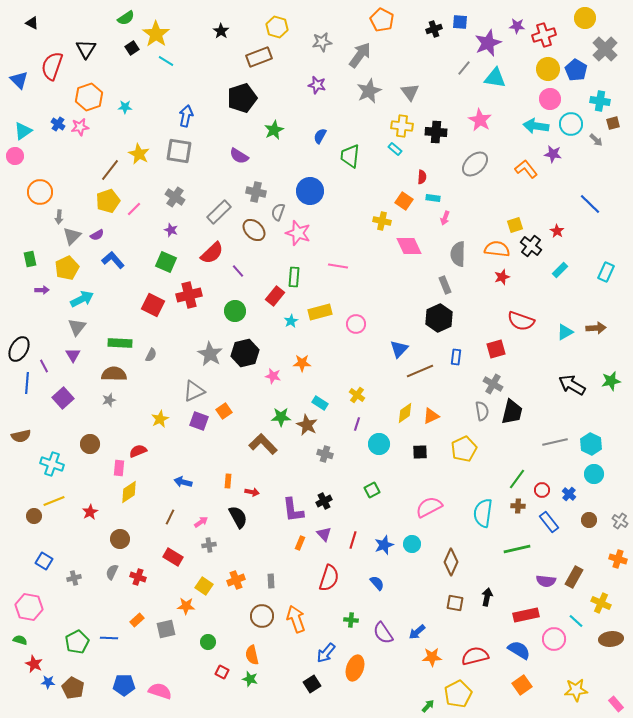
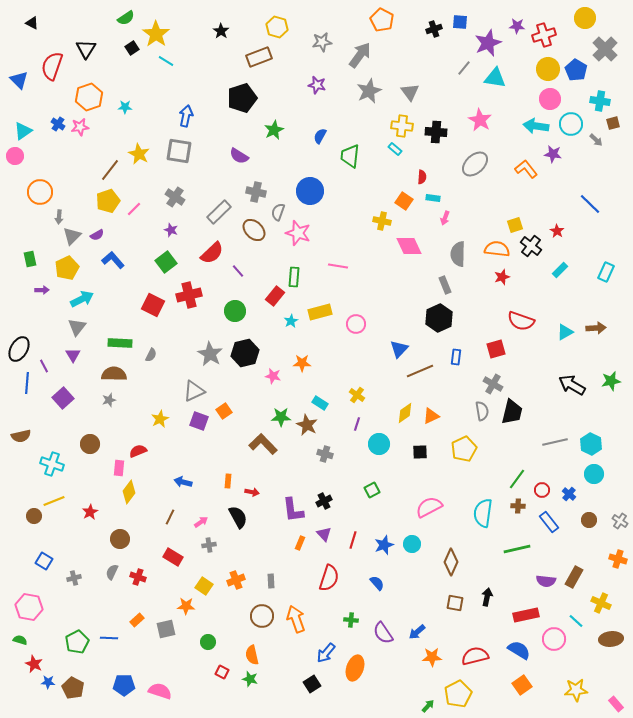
green square at (166, 262): rotated 30 degrees clockwise
yellow diamond at (129, 492): rotated 20 degrees counterclockwise
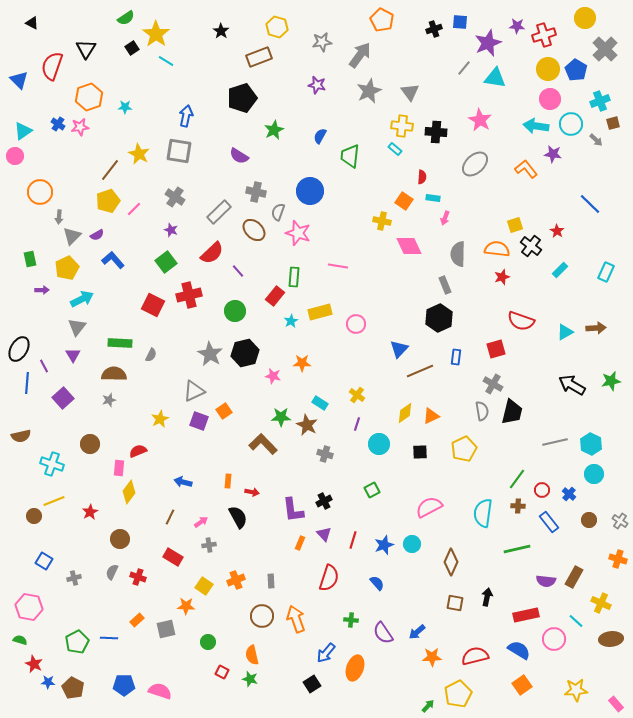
cyan cross at (600, 101): rotated 30 degrees counterclockwise
